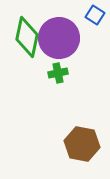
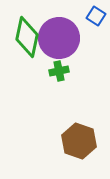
blue square: moved 1 px right, 1 px down
green cross: moved 1 px right, 2 px up
brown hexagon: moved 3 px left, 3 px up; rotated 8 degrees clockwise
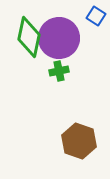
green diamond: moved 2 px right
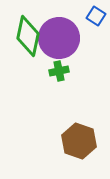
green diamond: moved 1 px left, 1 px up
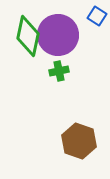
blue square: moved 1 px right
purple circle: moved 1 px left, 3 px up
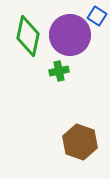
purple circle: moved 12 px right
brown hexagon: moved 1 px right, 1 px down
